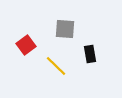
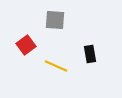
gray square: moved 10 px left, 9 px up
yellow line: rotated 20 degrees counterclockwise
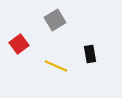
gray square: rotated 35 degrees counterclockwise
red square: moved 7 px left, 1 px up
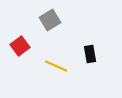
gray square: moved 5 px left
red square: moved 1 px right, 2 px down
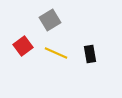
red square: moved 3 px right
yellow line: moved 13 px up
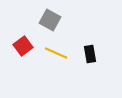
gray square: rotated 30 degrees counterclockwise
